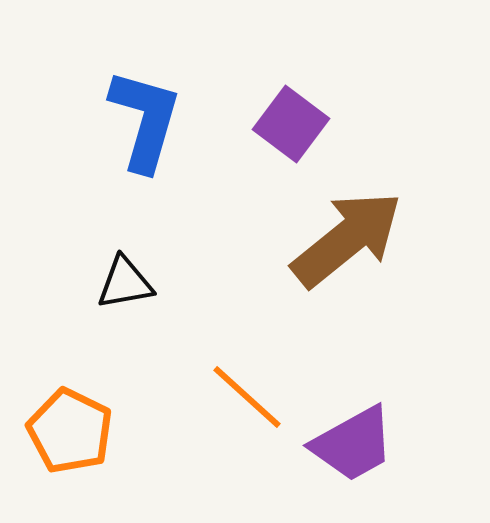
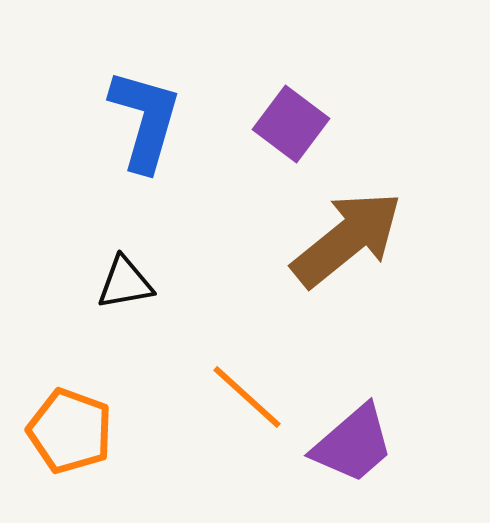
orange pentagon: rotated 6 degrees counterclockwise
purple trapezoid: rotated 12 degrees counterclockwise
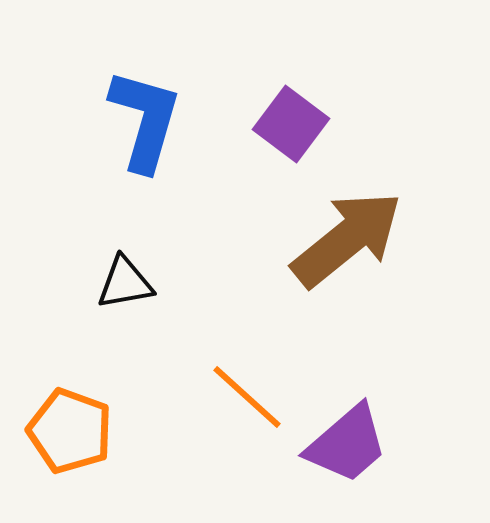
purple trapezoid: moved 6 px left
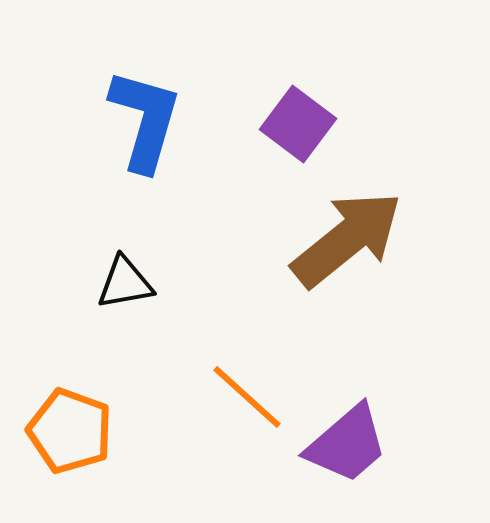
purple square: moved 7 px right
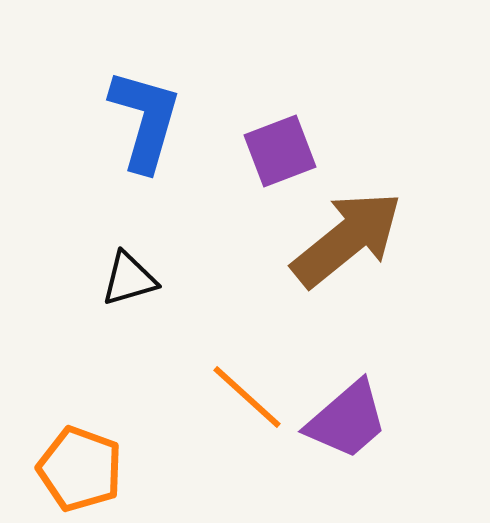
purple square: moved 18 px left, 27 px down; rotated 32 degrees clockwise
black triangle: moved 4 px right, 4 px up; rotated 6 degrees counterclockwise
orange pentagon: moved 10 px right, 38 px down
purple trapezoid: moved 24 px up
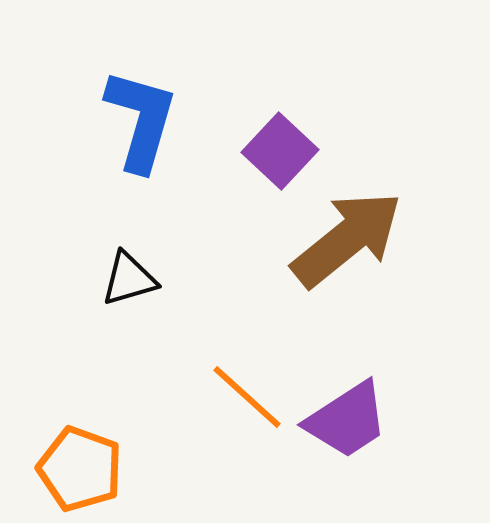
blue L-shape: moved 4 px left
purple square: rotated 26 degrees counterclockwise
purple trapezoid: rotated 8 degrees clockwise
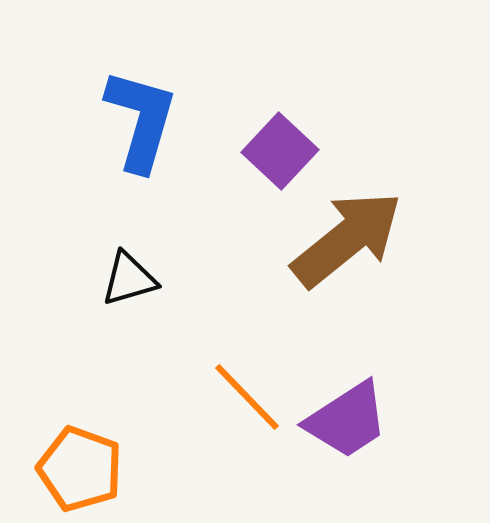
orange line: rotated 4 degrees clockwise
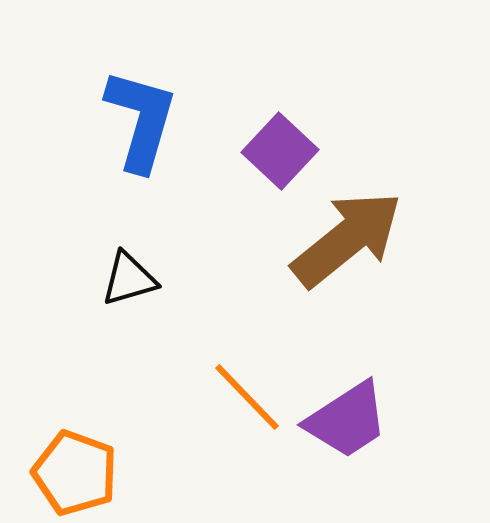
orange pentagon: moved 5 px left, 4 px down
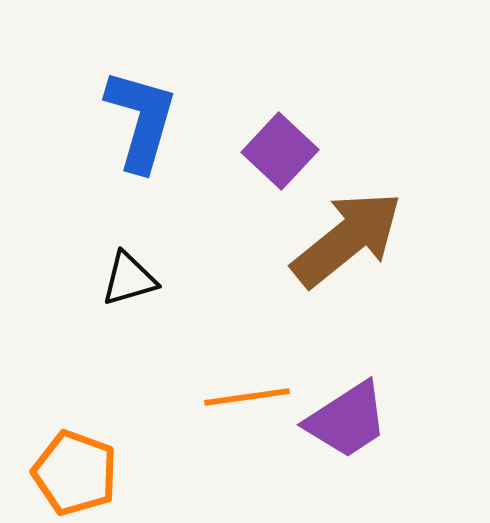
orange line: rotated 54 degrees counterclockwise
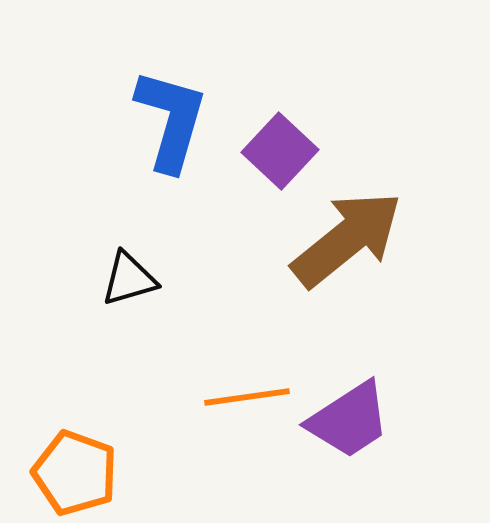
blue L-shape: moved 30 px right
purple trapezoid: moved 2 px right
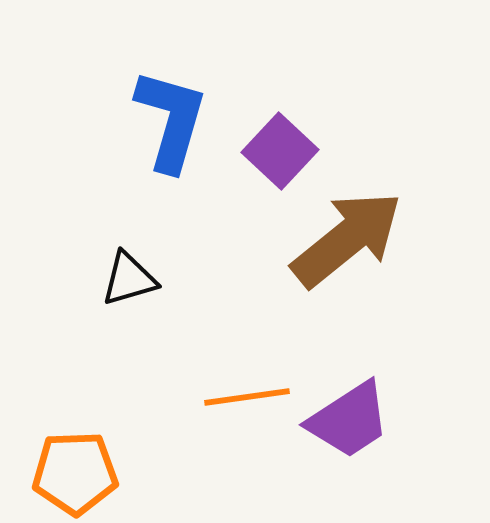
orange pentagon: rotated 22 degrees counterclockwise
